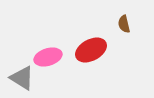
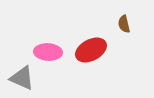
pink ellipse: moved 5 px up; rotated 20 degrees clockwise
gray triangle: rotated 8 degrees counterclockwise
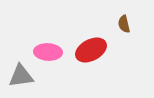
gray triangle: moved 1 px left, 2 px up; rotated 32 degrees counterclockwise
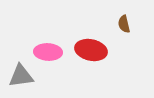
red ellipse: rotated 40 degrees clockwise
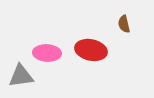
pink ellipse: moved 1 px left, 1 px down
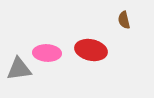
brown semicircle: moved 4 px up
gray triangle: moved 2 px left, 7 px up
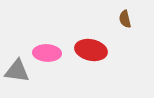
brown semicircle: moved 1 px right, 1 px up
gray triangle: moved 2 px left, 2 px down; rotated 16 degrees clockwise
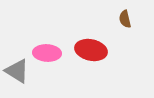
gray triangle: rotated 24 degrees clockwise
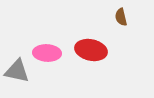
brown semicircle: moved 4 px left, 2 px up
gray triangle: rotated 20 degrees counterclockwise
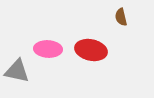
pink ellipse: moved 1 px right, 4 px up
